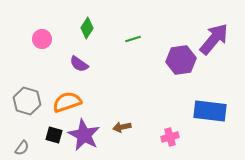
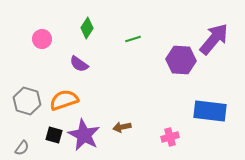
purple hexagon: rotated 12 degrees clockwise
orange semicircle: moved 3 px left, 2 px up
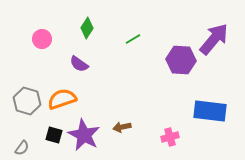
green line: rotated 14 degrees counterclockwise
orange semicircle: moved 2 px left, 1 px up
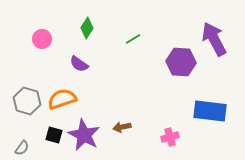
purple arrow: rotated 68 degrees counterclockwise
purple hexagon: moved 2 px down
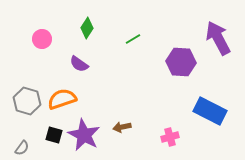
purple arrow: moved 4 px right, 1 px up
blue rectangle: rotated 20 degrees clockwise
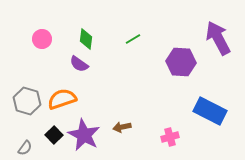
green diamond: moved 1 px left, 11 px down; rotated 25 degrees counterclockwise
black square: rotated 30 degrees clockwise
gray semicircle: moved 3 px right
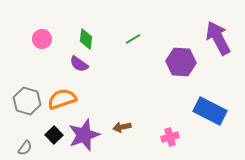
purple star: rotated 24 degrees clockwise
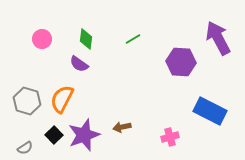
orange semicircle: rotated 44 degrees counterclockwise
gray semicircle: rotated 21 degrees clockwise
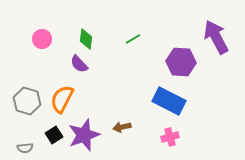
purple arrow: moved 2 px left, 1 px up
purple semicircle: rotated 12 degrees clockwise
blue rectangle: moved 41 px left, 10 px up
black square: rotated 12 degrees clockwise
gray semicircle: rotated 28 degrees clockwise
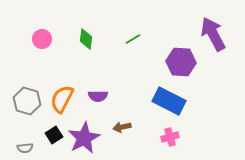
purple arrow: moved 3 px left, 3 px up
purple semicircle: moved 19 px right, 32 px down; rotated 48 degrees counterclockwise
purple star: moved 3 px down; rotated 8 degrees counterclockwise
